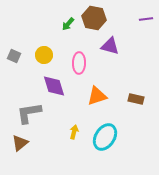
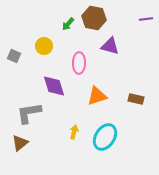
yellow circle: moved 9 px up
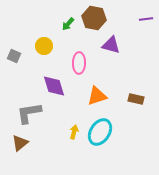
purple triangle: moved 1 px right, 1 px up
cyan ellipse: moved 5 px left, 5 px up
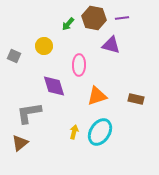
purple line: moved 24 px left, 1 px up
pink ellipse: moved 2 px down
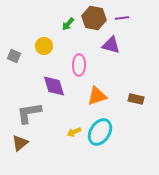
yellow arrow: rotated 128 degrees counterclockwise
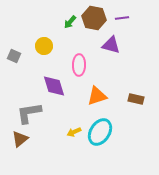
green arrow: moved 2 px right, 2 px up
brown triangle: moved 4 px up
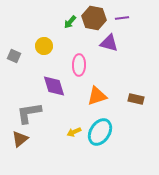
purple triangle: moved 2 px left, 2 px up
